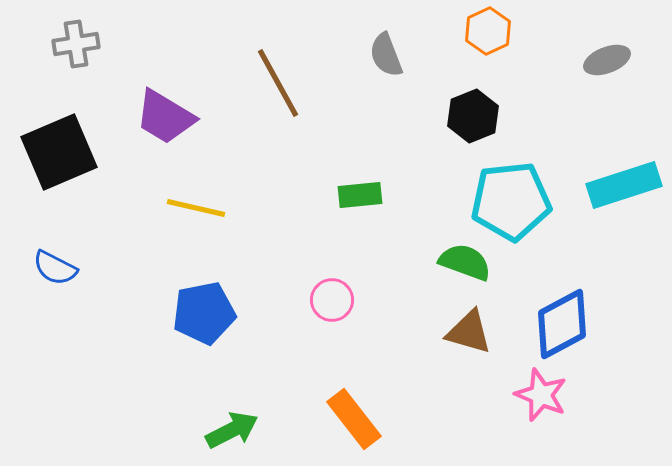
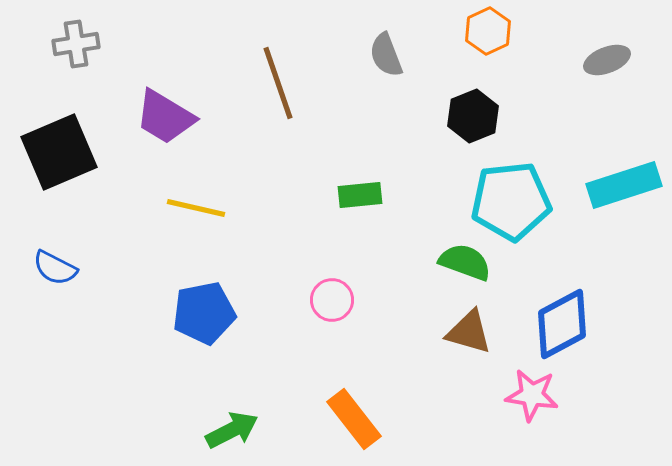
brown line: rotated 10 degrees clockwise
pink star: moved 9 px left; rotated 14 degrees counterclockwise
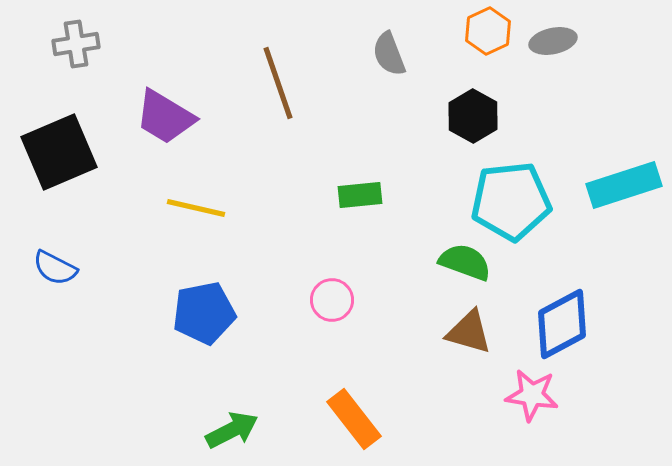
gray semicircle: moved 3 px right, 1 px up
gray ellipse: moved 54 px left, 19 px up; rotated 9 degrees clockwise
black hexagon: rotated 9 degrees counterclockwise
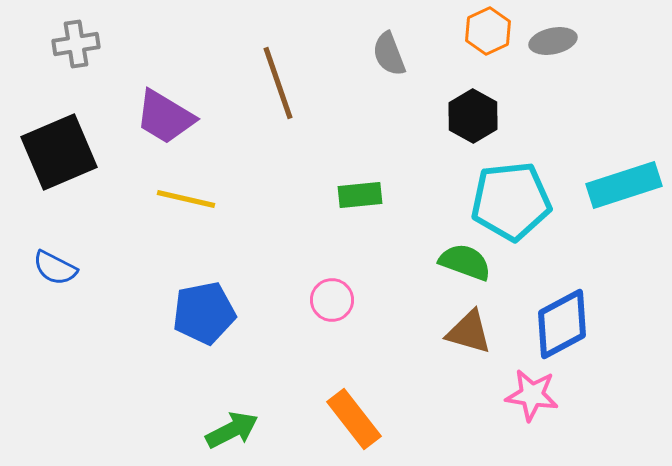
yellow line: moved 10 px left, 9 px up
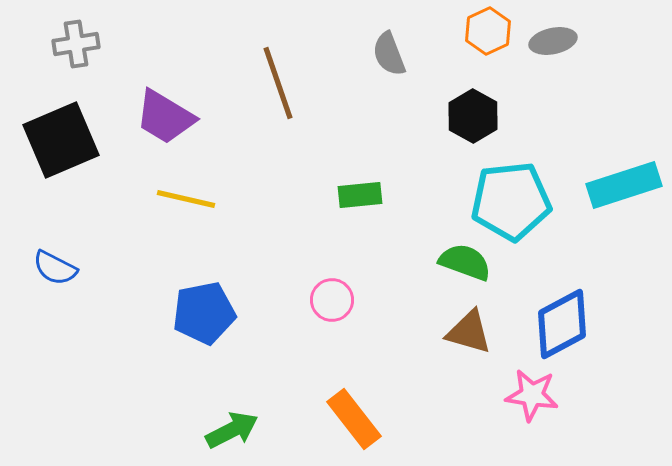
black square: moved 2 px right, 12 px up
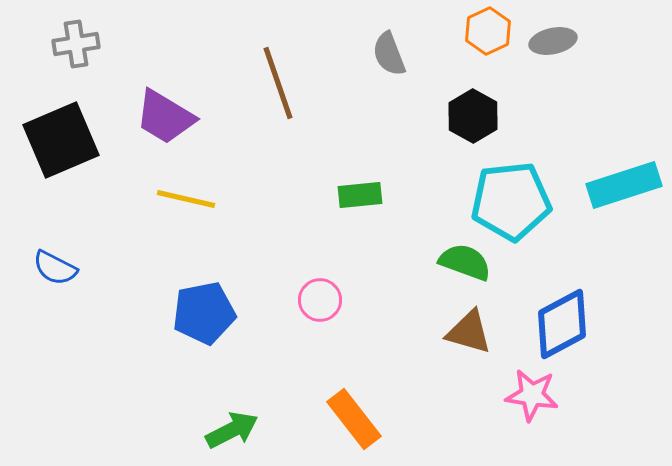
pink circle: moved 12 px left
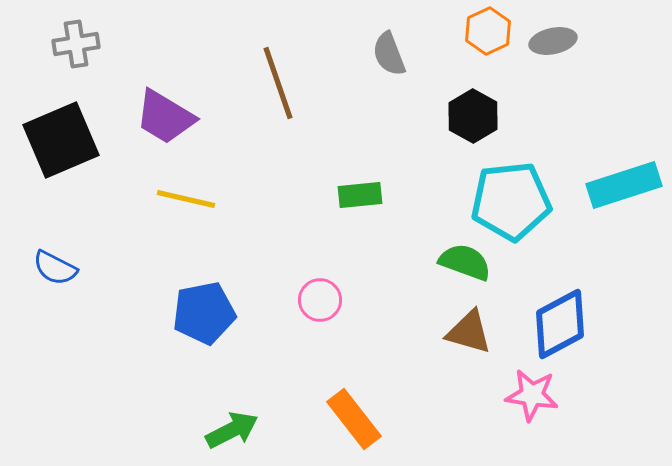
blue diamond: moved 2 px left
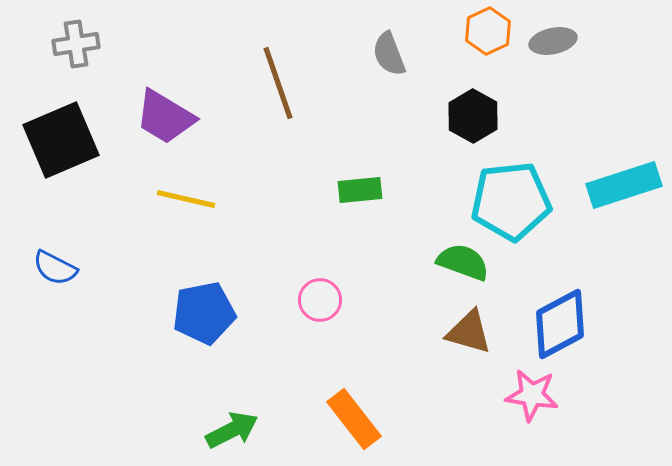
green rectangle: moved 5 px up
green semicircle: moved 2 px left
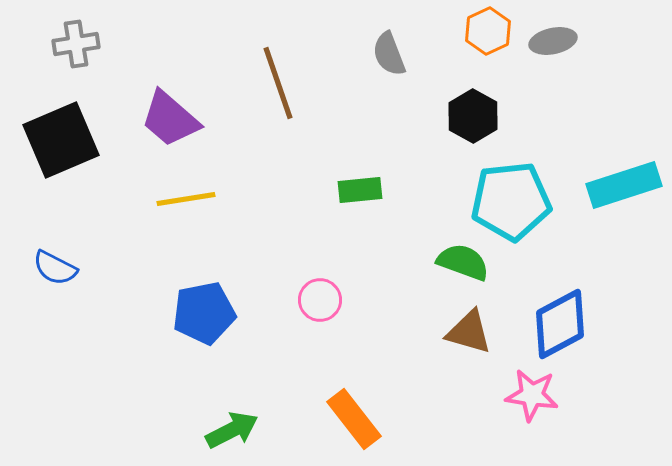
purple trapezoid: moved 5 px right, 2 px down; rotated 10 degrees clockwise
yellow line: rotated 22 degrees counterclockwise
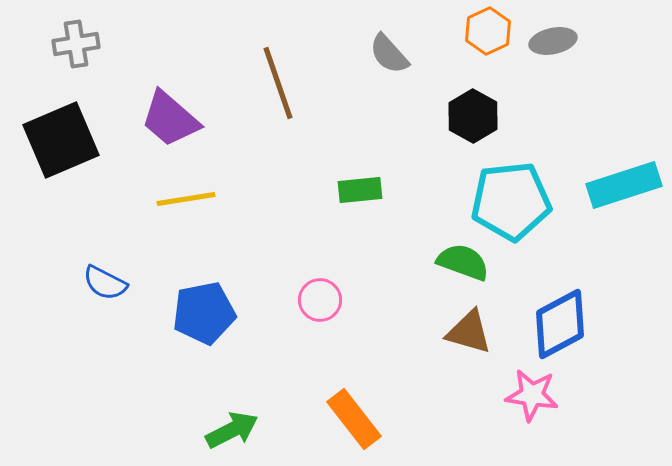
gray semicircle: rotated 21 degrees counterclockwise
blue semicircle: moved 50 px right, 15 px down
